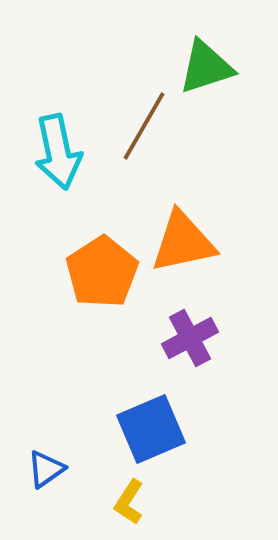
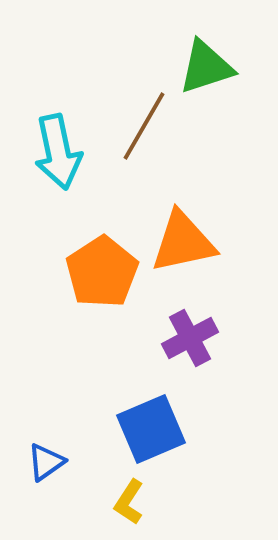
blue triangle: moved 7 px up
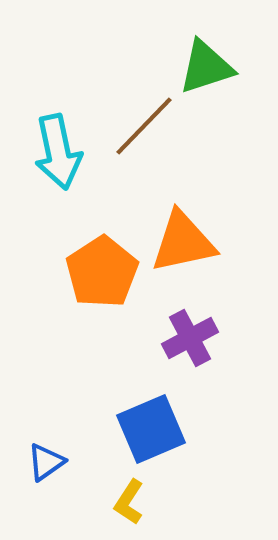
brown line: rotated 14 degrees clockwise
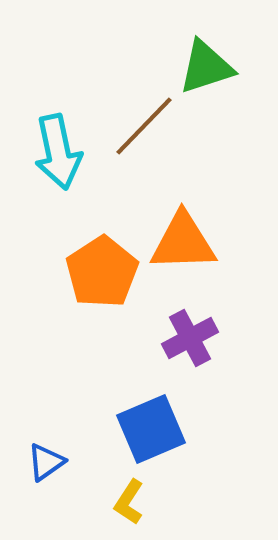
orange triangle: rotated 10 degrees clockwise
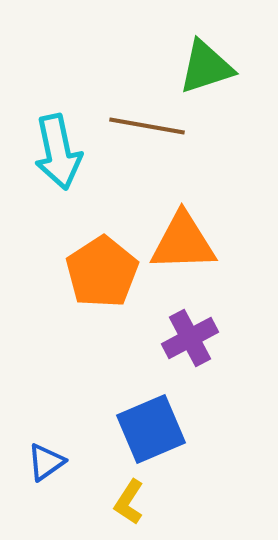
brown line: moved 3 px right; rotated 56 degrees clockwise
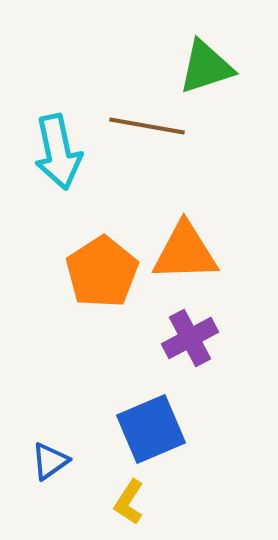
orange triangle: moved 2 px right, 10 px down
blue triangle: moved 4 px right, 1 px up
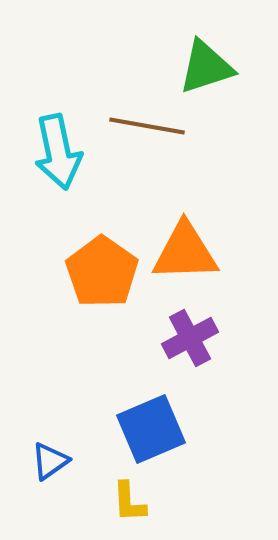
orange pentagon: rotated 4 degrees counterclockwise
yellow L-shape: rotated 36 degrees counterclockwise
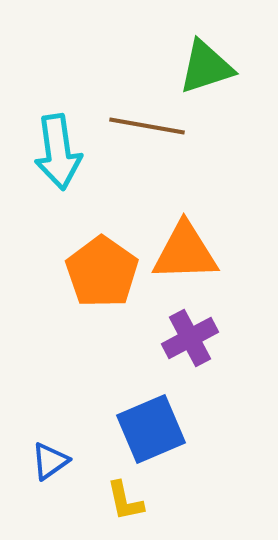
cyan arrow: rotated 4 degrees clockwise
yellow L-shape: moved 4 px left, 1 px up; rotated 9 degrees counterclockwise
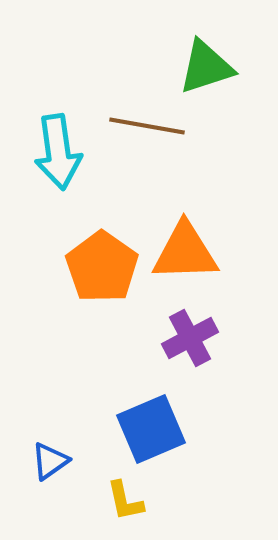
orange pentagon: moved 5 px up
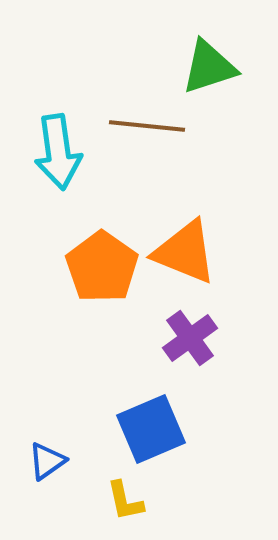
green triangle: moved 3 px right
brown line: rotated 4 degrees counterclockwise
orange triangle: rotated 24 degrees clockwise
purple cross: rotated 8 degrees counterclockwise
blue triangle: moved 3 px left
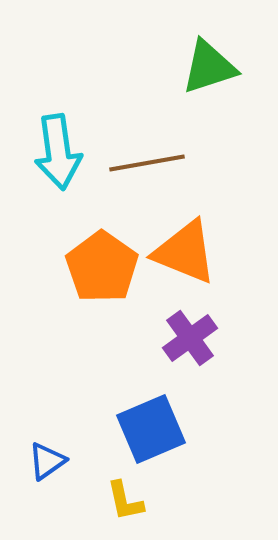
brown line: moved 37 px down; rotated 16 degrees counterclockwise
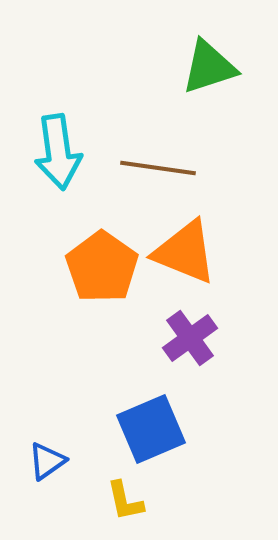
brown line: moved 11 px right, 5 px down; rotated 18 degrees clockwise
